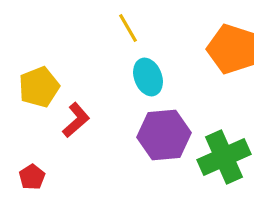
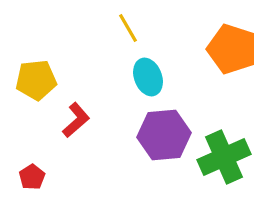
yellow pentagon: moved 3 px left, 7 px up; rotated 15 degrees clockwise
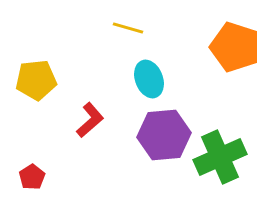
yellow line: rotated 44 degrees counterclockwise
orange pentagon: moved 3 px right, 2 px up
cyan ellipse: moved 1 px right, 2 px down
red L-shape: moved 14 px right
green cross: moved 4 px left
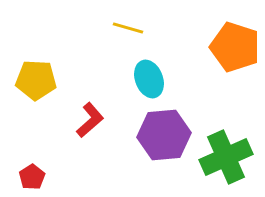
yellow pentagon: rotated 9 degrees clockwise
green cross: moved 6 px right
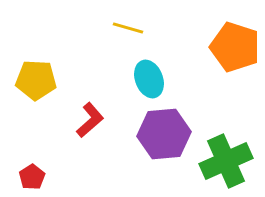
purple hexagon: moved 1 px up
green cross: moved 4 px down
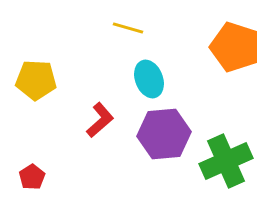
red L-shape: moved 10 px right
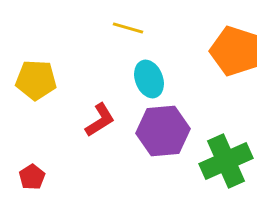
orange pentagon: moved 4 px down
red L-shape: rotated 9 degrees clockwise
purple hexagon: moved 1 px left, 3 px up
